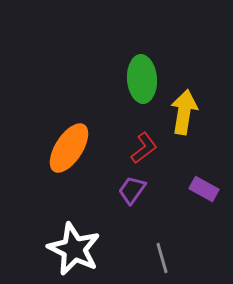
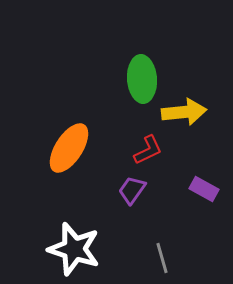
yellow arrow: rotated 75 degrees clockwise
red L-shape: moved 4 px right, 2 px down; rotated 12 degrees clockwise
white star: rotated 8 degrees counterclockwise
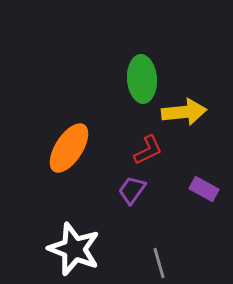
white star: rotated 4 degrees clockwise
gray line: moved 3 px left, 5 px down
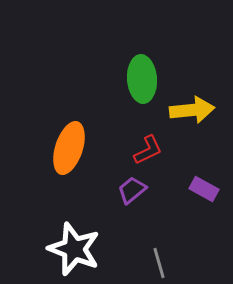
yellow arrow: moved 8 px right, 2 px up
orange ellipse: rotated 15 degrees counterclockwise
purple trapezoid: rotated 16 degrees clockwise
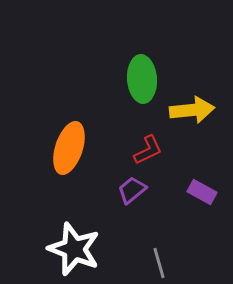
purple rectangle: moved 2 px left, 3 px down
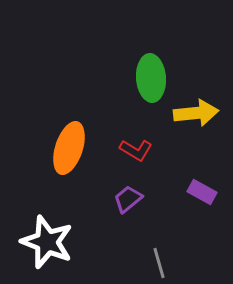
green ellipse: moved 9 px right, 1 px up
yellow arrow: moved 4 px right, 3 px down
red L-shape: moved 12 px left; rotated 56 degrees clockwise
purple trapezoid: moved 4 px left, 9 px down
white star: moved 27 px left, 7 px up
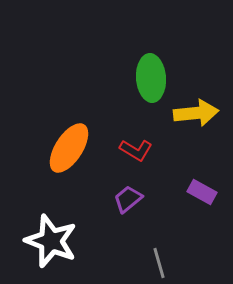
orange ellipse: rotated 15 degrees clockwise
white star: moved 4 px right, 1 px up
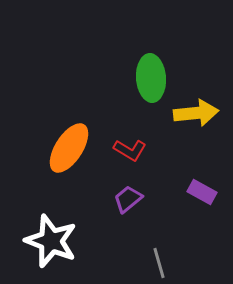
red L-shape: moved 6 px left
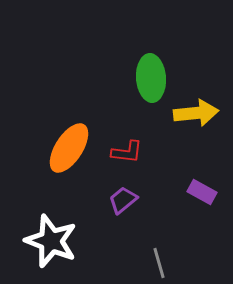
red L-shape: moved 3 px left, 2 px down; rotated 24 degrees counterclockwise
purple trapezoid: moved 5 px left, 1 px down
